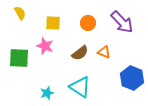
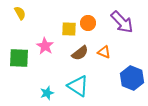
yellow square: moved 16 px right, 6 px down
pink star: rotated 12 degrees clockwise
cyan triangle: moved 2 px left, 1 px up
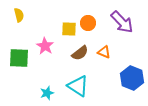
yellow semicircle: moved 1 px left, 2 px down; rotated 16 degrees clockwise
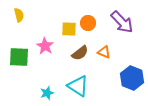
green square: moved 1 px up
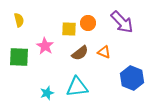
yellow semicircle: moved 5 px down
cyan triangle: moved 1 px left, 1 px down; rotated 40 degrees counterclockwise
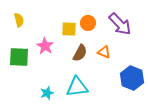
purple arrow: moved 2 px left, 2 px down
brown semicircle: rotated 24 degrees counterclockwise
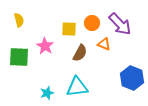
orange circle: moved 4 px right
orange triangle: moved 8 px up
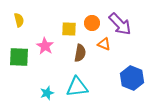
brown semicircle: rotated 18 degrees counterclockwise
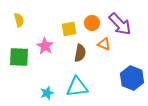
yellow square: rotated 14 degrees counterclockwise
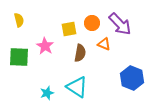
cyan triangle: rotated 40 degrees clockwise
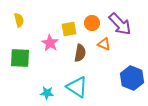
pink star: moved 5 px right, 3 px up
green square: moved 1 px right, 1 px down
cyan star: rotated 24 degrees clockwise
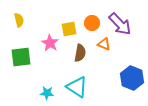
green square: moved 1 px right, 1 px up; rotated 10 degrees counterclockwise
